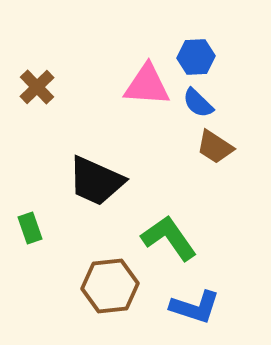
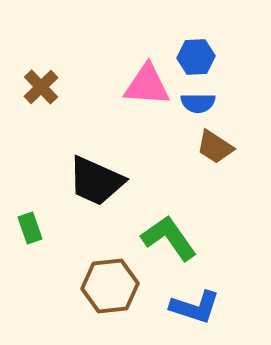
brown cross: moved 4 px right
blue semicircle: rotated 44 degrees counterclockwise
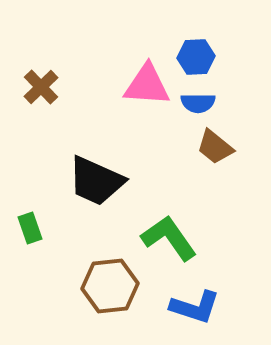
brown trapezoid: rotated 6 degrees clockwise
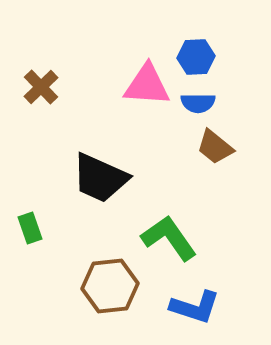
black trapezoid: moved 4 px right, 3 px up
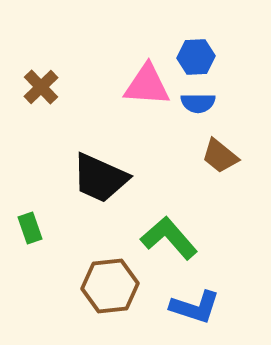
brown trapezoid: moved 5 px right, 9 px down
green L-shape: rotated 6 degrees counterclockwise
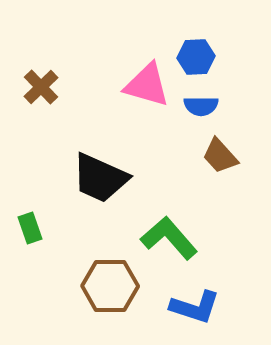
pink triangle: rotated 12 degrees clockwise
blue semicircle: moved 3 px right, 3 px down
brown trapezoid: rotated 9 degrees clockwise
brown hexagon: rotated 6 degrees clockwise
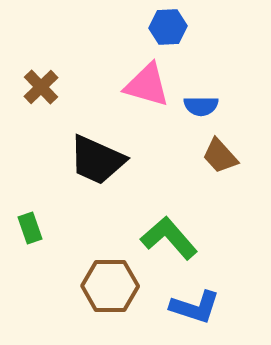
blue hexagon: moved 28 px left, 30 px up
black trapezoid: moved 3 px left, 18 px up
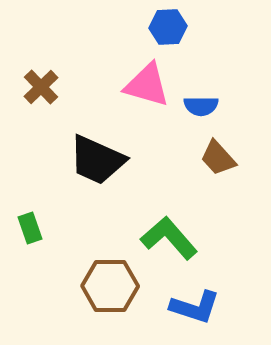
brown trapezoid: moved 2 px left, 2 px down
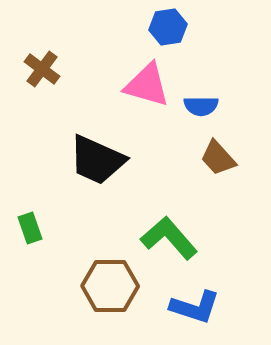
blue hexagon: rotated 6 degrees counterclockwise
brown cross: moved 1 px right, 18 px up; rotated 9 degrees counterclockwise
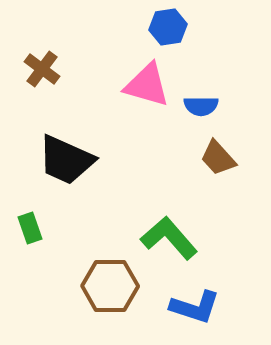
black trapezoid: moved 31 px left
